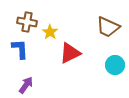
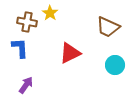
yellow star: moved 19 px up
blue L-shape: moved 1 px up
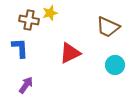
yellow star: rotated 21 degrees clockwise
brown cross: moved 2 px right, 2 px up
